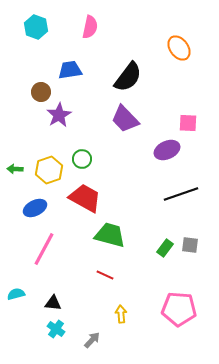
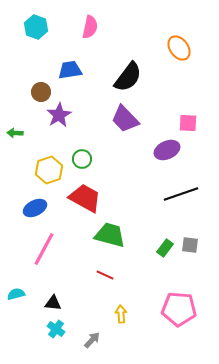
green arrow: moved 36 px up
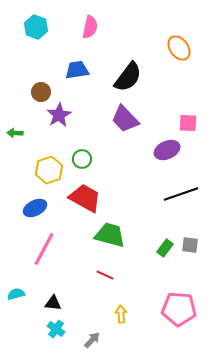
blue trapezoid: moved 7 px right
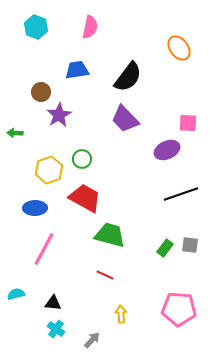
blue ellipse: rotated 25 degrees clockwise
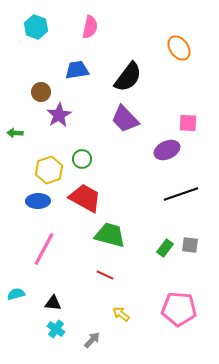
blue ellipse: moved 3 px right, 7 px up
yellow arrow: rotated 48 degrees counterclockwise
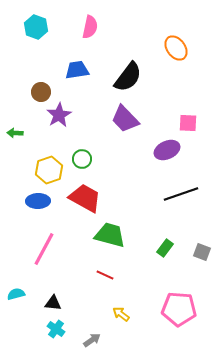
orange ellipse: moved 3 px left
gray square: moved 12 px right, 7 px down; rotated 12 degrees clockwise
gray arrow: rotated 12 degrees clockwise
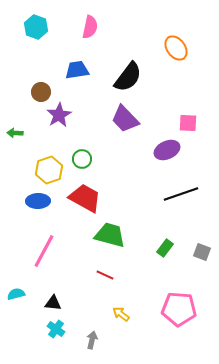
pink line: moved 2 px down
gray arrow: rotated 42 degrees counterclockwise
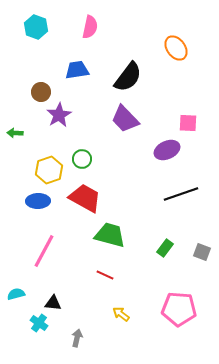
cyan cross: moved 17 px left, 6 px up
gray arrow: moved 15 px left, 2 px up
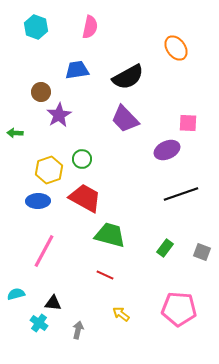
black semicircle: rotated 24 degrees clockwise
gray arrow: moved 1 px right, 8 px up
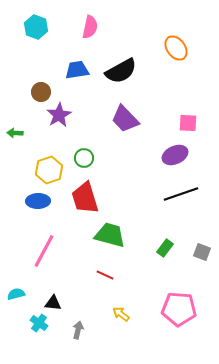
black semicircle: moved 7 px left, 6 px up
purple ellipse: moved 8 px right, 5 px down
green circle: moved 2 px right, 1 px up
red trapezoid: rotated 136 degrees counterclockwise
